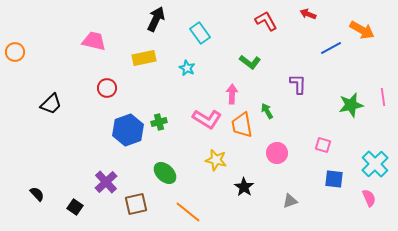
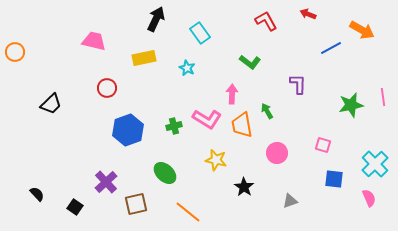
green cross: moved 15 px right, 4 px down
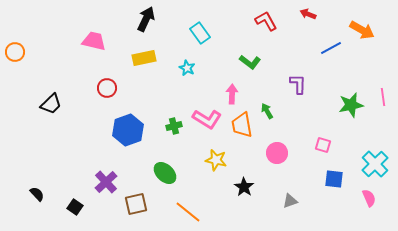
black arrow: moved 10 px left
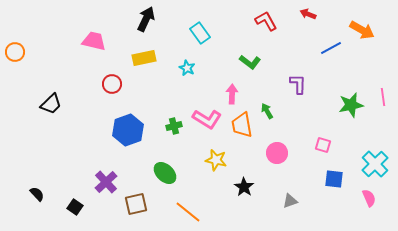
red circle: moved 5 px right, 4 px up
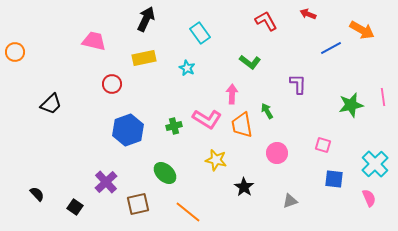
brown square: moved 2 px right
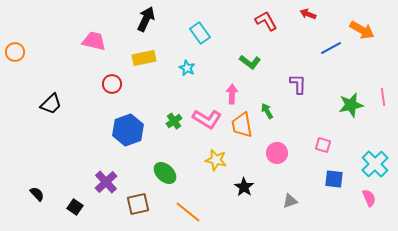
green cross: moved 5 px up; rotated 21 degrees counterclockwise
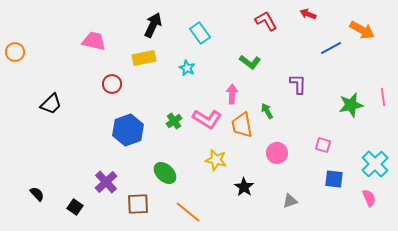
black arrow: moved 7 px right, 6 px down
brown square: rotated 10 degrees clockwise
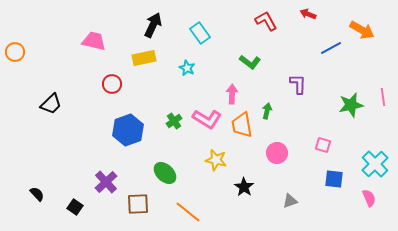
green arrow: rotated 42 degrees clockwise
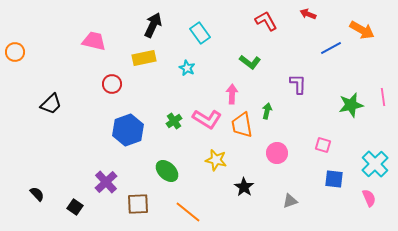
green ellipse: moved 2 px right, 2 px up
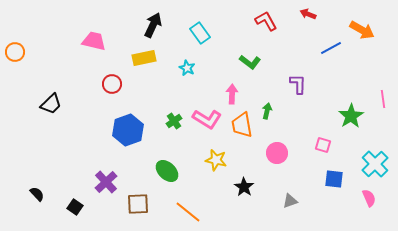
pink line: moved 2 px down
green star: moved 11 px down; rotated 20 degrees counterclockwise
